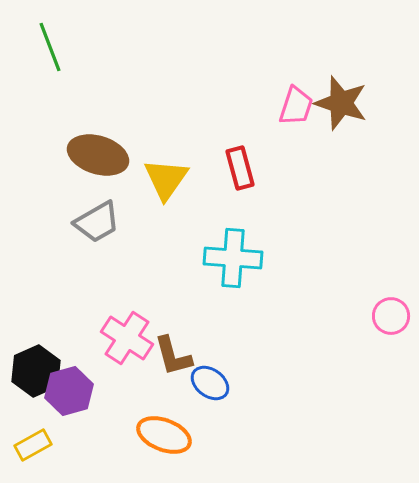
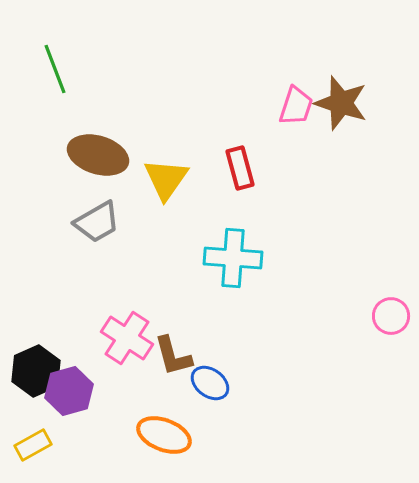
green line: moved 5 px right, 22 px down
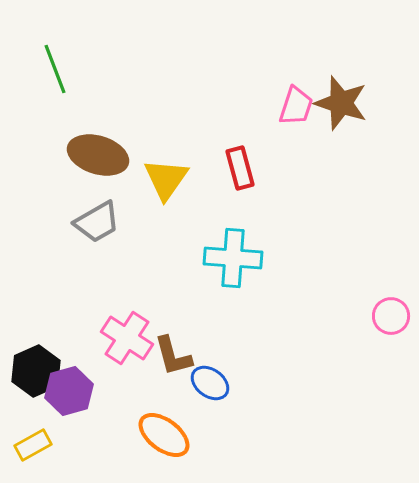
orange ellipse: rotated 16 degrees clockwise
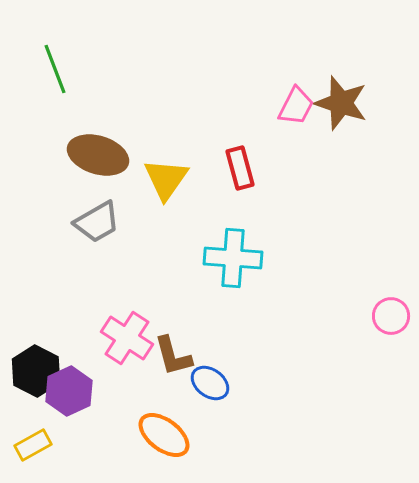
pink trapezoid: rotated 9 degrees clockwise
black hexagon: rotated 9 degrees counterclockwise
purple hexagon: rotated 9 degrees counterclockwise
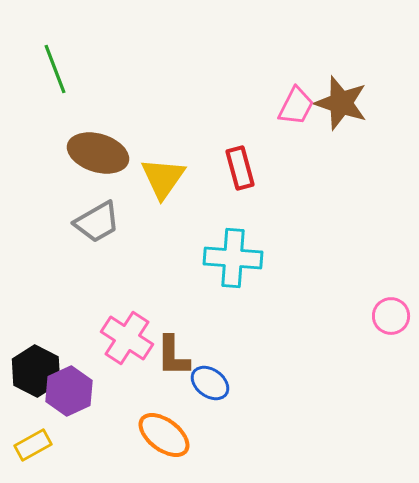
brown ellipse: moved 2 px up
yellow triangle: moved 3 px left, 1 px up
brown L-shape: rotated 15 degrees clockwise
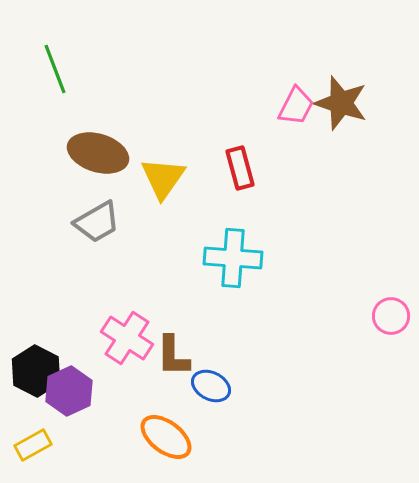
blue ellipse: moved 1 px right, 3 px down; rotated 9 degrees counterclockwise
orange ellipse: moved 2 px right, 2 px down
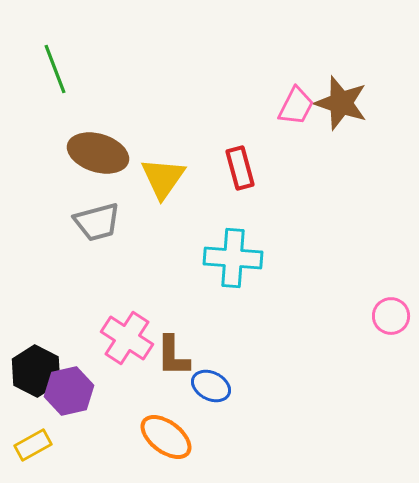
gray trapezoid: rotated 15 degrees clockwise
purple hexagon: rotated 12 degrees clockwise
